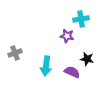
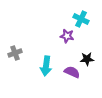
cyan cross: rotated 35 degrees clockwise
black star: rotated 16 degrees counterclockwise
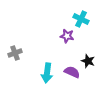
black star: moved 1 px right, 2 px down; rotated 24 degrees clockwise
cyan arrow: moved 1 px right, 7 px down
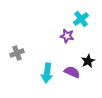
cyan cross: rotated 28 degrees clockwise
gray cross: moved 2 px right
black star: rotated 24 degrees clockwise
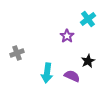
cyan cross: moved 7 px right
purple star: rotated 24 degrees clockwise
purple semicircle: moved 4 px down
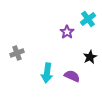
purple star: moved 4 px up
black star: moved 2 px right, 4 px up
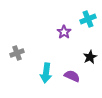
cyan cross: rotated 14 degrees clockwise
purple star: moved 3 px left
cyan arrow: moved 1 px left
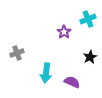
purple semicircle: moved 6 px down
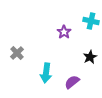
cyan cross: moved 3 px right, 2 px down; rotated 35 degrees clockwise
gray cross: rotated 24 degrees counterclockwise
purple semicircle: rotated 63 degrees counterclockwise
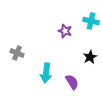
purple star: moved 1 px right, 1 px up; rotated 16 degrees counterclockwise
gray cross: rotated 24 degrees counterclockwise
purple semicircle: rotated 98 degrees clockwise
